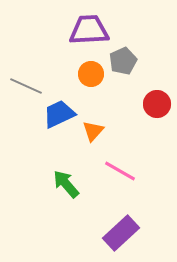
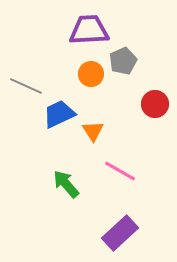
red circle: moved 2 px left
orange triangle: rotated 15 degrees counterclockwise
purple rectangle: moved 1 px left
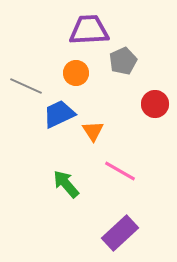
orange circle: moved 15 px left, 1 px up
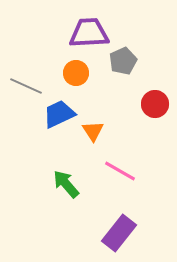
purple trapezoid: moved 3 px down
purple rectangle: moved 1 px left; rotated 9 degrees counterclockwise
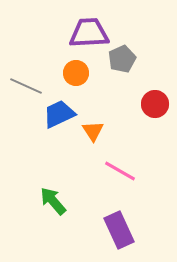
gray pentagon: moved 1 px left, 2 px up
green arrow: moved 13 px left, 17 px down
purple rectangle: moved 3 px up; rotated 63 degrees counterclockwise
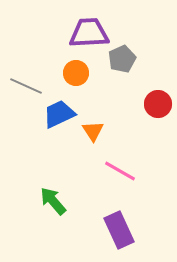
red circle: moved 3 px right
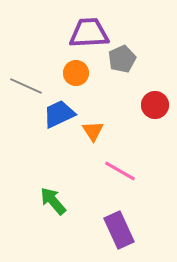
red circle: moved 3 px left, 1 px down
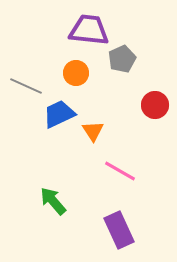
purple trapezoid: moved 3 px up; rotated 9 degrees clockwise
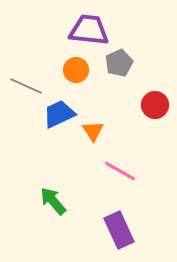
gray pentagon: moved 3 px left, 4 px down
orange circle: moved 3 px up
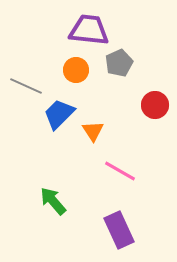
blue trapezoid: rotated 20 degrees counterclockwise
